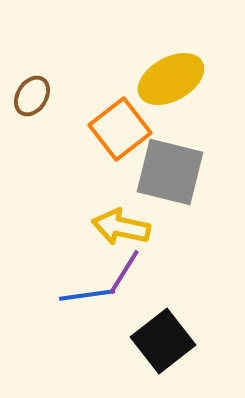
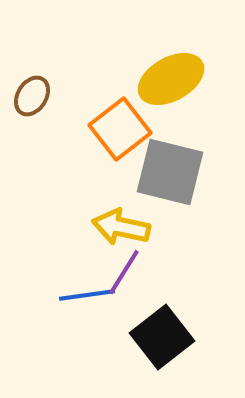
black square: moved 1 px left, 4 px up
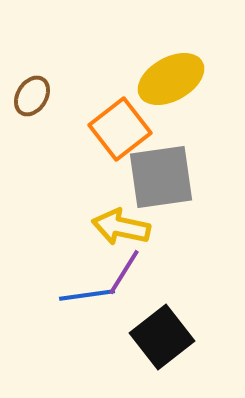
gray square: moved 9 px left, 5 px down; rotated 22 degrees counterclockwise
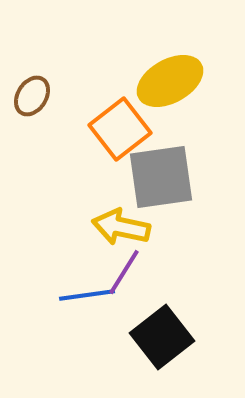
yellow ellipse: moved 1 px left, 2 px down
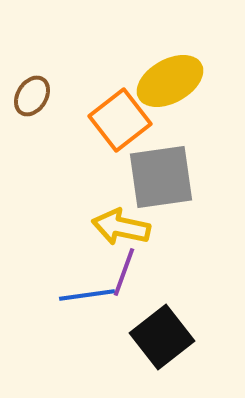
orange square: moved 9 px up
purple line: rotated 12 degrees counterclockwise
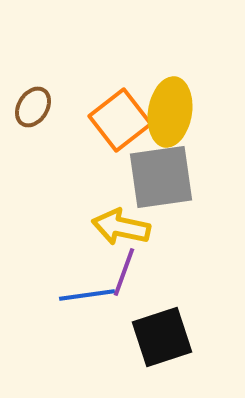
yellow ellipse: moved 31 px down; rotated 52 degrees counterclockwise
brown ellipse: moved 1 px right, 11 px down
black square: rotated 20 degrees clockwise
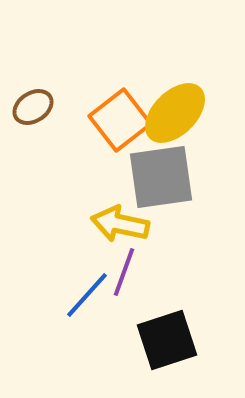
brown ellipse: rotated 24 degrees clockwise
yellow ellipse: moved 5 px right, 1 px down; rotated 36 degrees clockwise
yellow arrow: moved 1 px left, 3 px up
blue line: rotated 40 degrees counterclockwise
black square: moved 5 px right, 3 px down
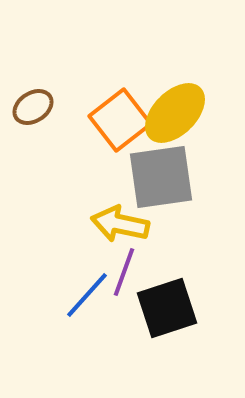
black square: moved 32 px up
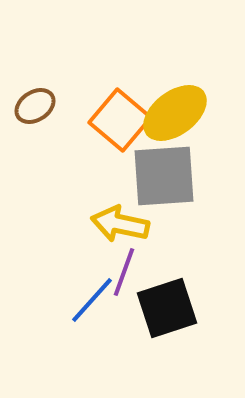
brown ellipse: moved 2 px right, 1 px up
yellow ellipse: rotated 8 degrees clockwise
orange square: rotated 12 degrees counterclockwise
gray square: moved 3 px right, 1 px up; rotated 4 degrees clockwise
blue line: moved 5 px right, 5 px down
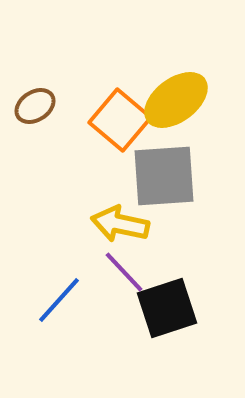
yellow ellipse: moved 1 px right, 13 px up
purple line: rotated 63 degrees counterclockwise
blue line: moved 33 px left
